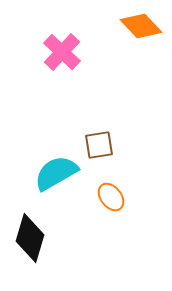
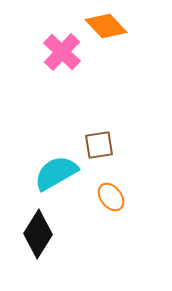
orange diamond: moved 35 px left
black diamond: moved 8 px right, 4 px up; rotated 15 degrees clockwise
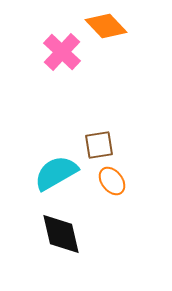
orange ellipse: moved 1 px right, 16 px up
black diamond: moved 23 px right; rotated 45 degrees counterclockwise
